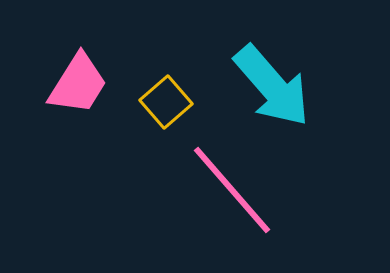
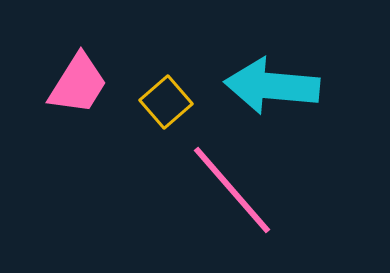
cyan arrow: rotated 136 degrees clockwise
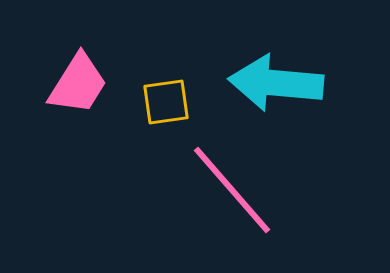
cyan arrow: moved 4 px right, 3 px up
yellow square: rotated 33 degrees clockwise
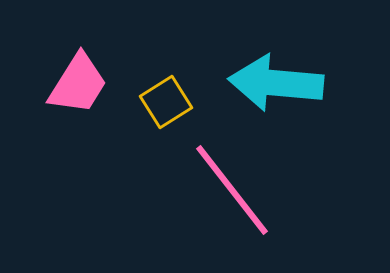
yellow square: rotated 24 degrees counterclockwise
pink line: rotated 3 degrees clockwise
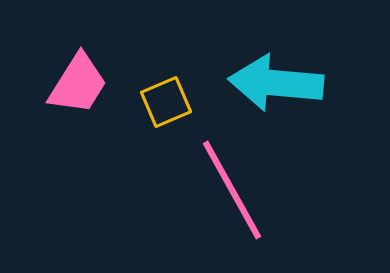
yellow square: rotated 9 degrees clockwise
pink line: rotated 9 degrees clockwise
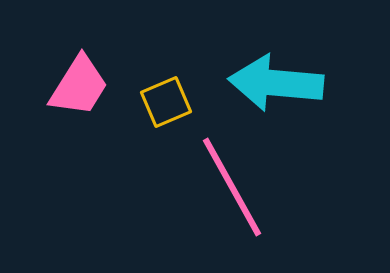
pink trapezoid: moved 1 px right, 2 px down
pink line: moved 3 px up
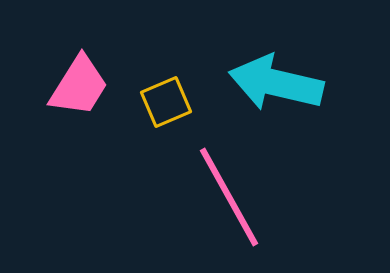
cyan arrow: rotated 8 degrees clockwise
pink line: moved 3 px left, 10 px down
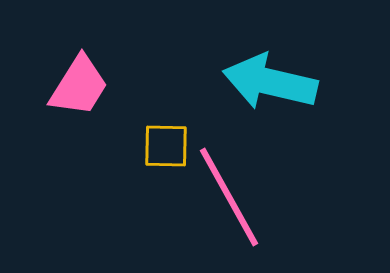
cyan arrow: moved 6 px left, 1 px up
yellow square: moved 44 px down; rotated 24 degrees clockwise
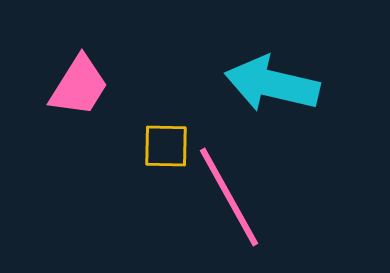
cyan arrow: moved 2 px right, 2 px down
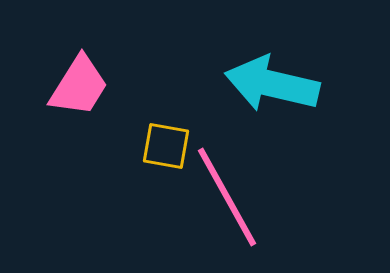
yellow square: rotated 9 degrees clockwise
pink line: moved 2 px left
